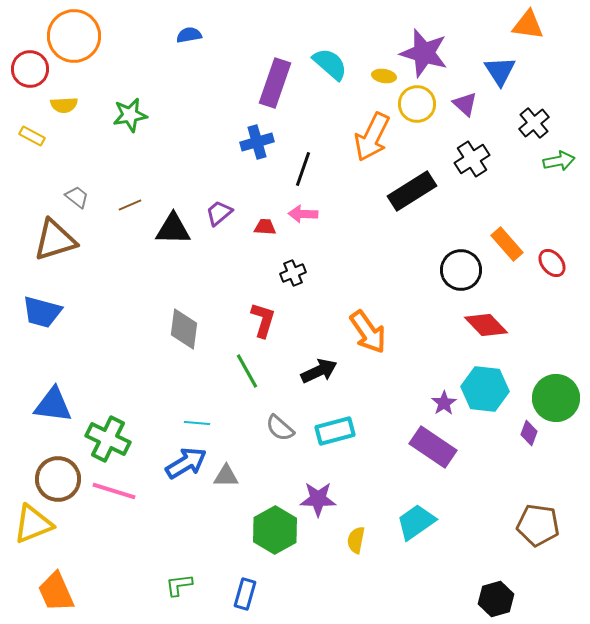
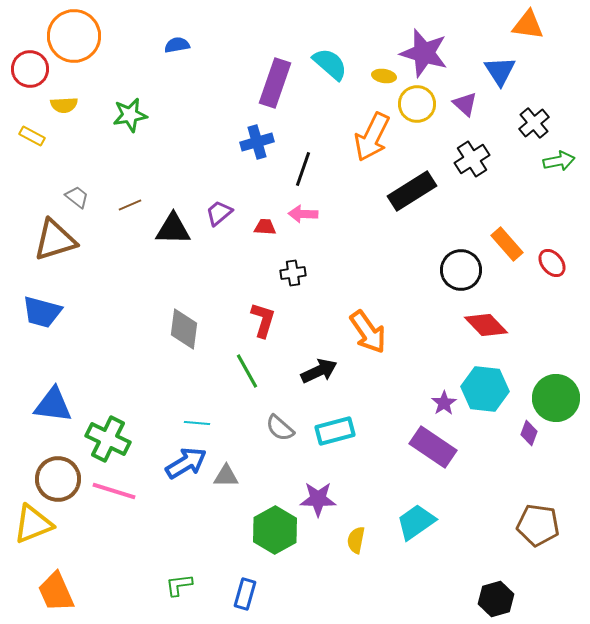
blue semicircle at (189, 35): moved 12 px left, 10 px down
black cross at (293, 273): rotated 15 degrees clockwise
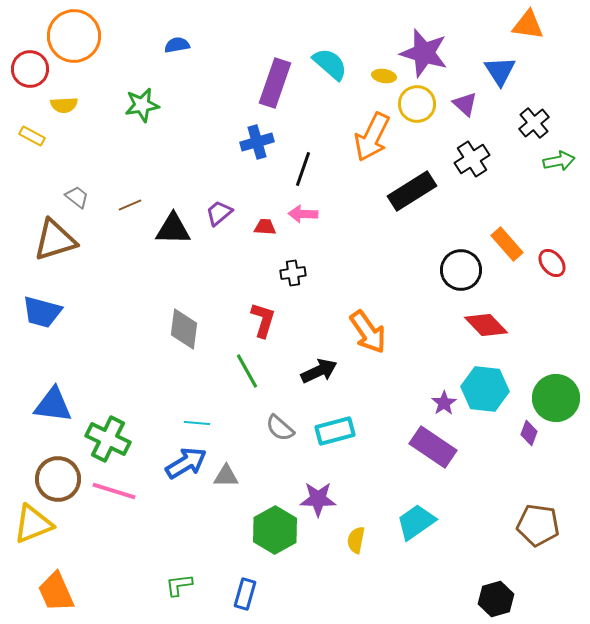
green star at (130, 115): moved 12 px right, 10 px up
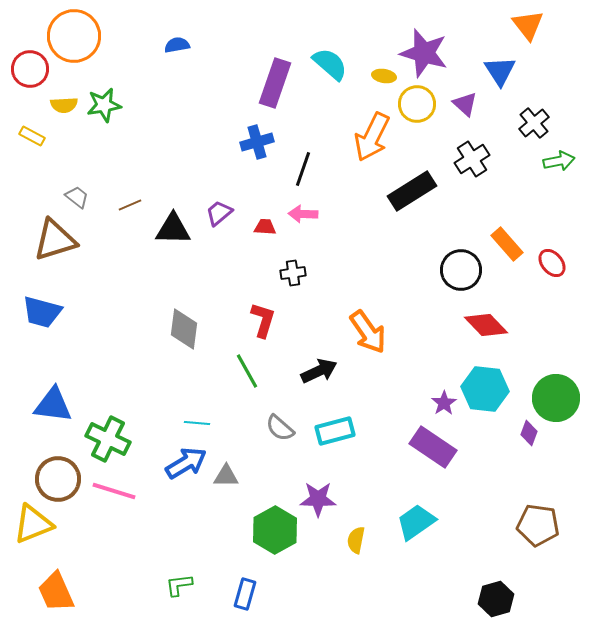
orange triangle at (528, 25): rotated 44 degrees clockwise
green star at (142, 105): moved 38 px left
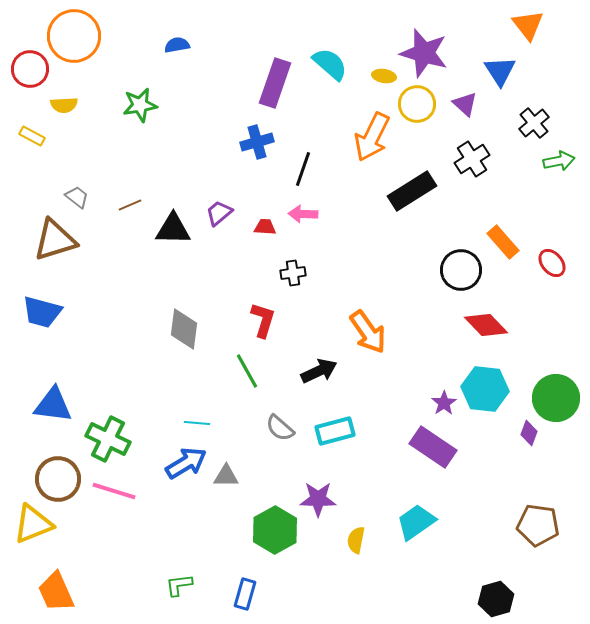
green star at (104, 105): moved 36 px right
orange rectangle at (507, 244): moved 4 px left, 2 px up
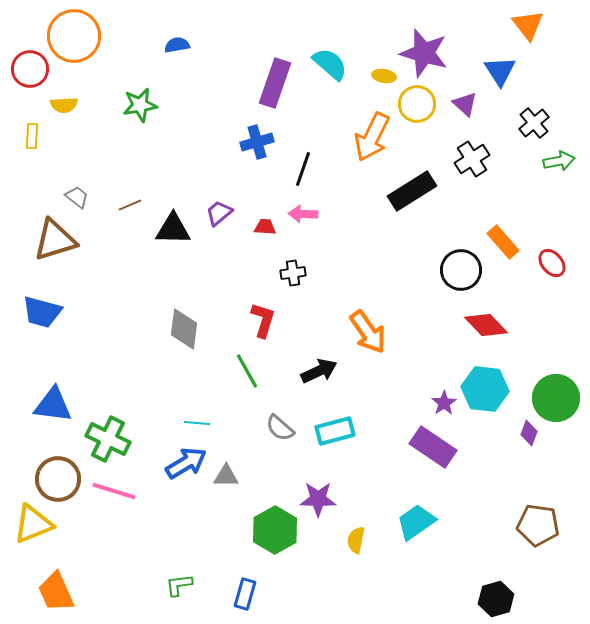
yellow rectangle at (32, 136): rotated 65 degrees clockwise
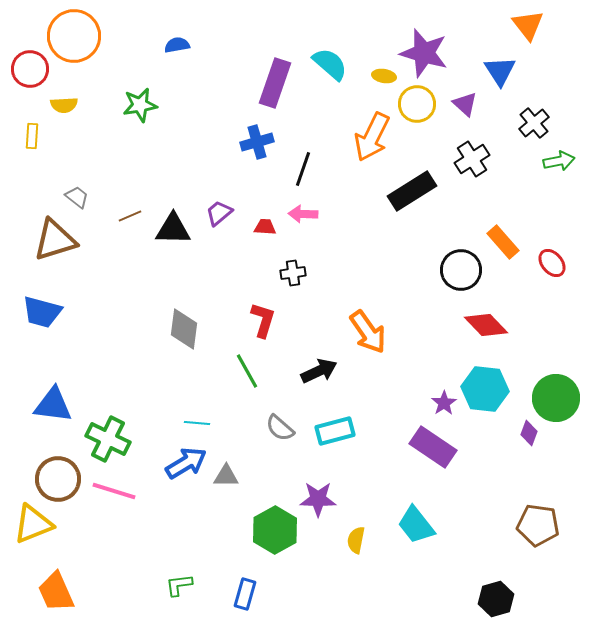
brown line at (130, 205): moved 11 px down
cyan trapezoid at (416, 522): moved 3 px down; rotated 93 degrees counterclockwise
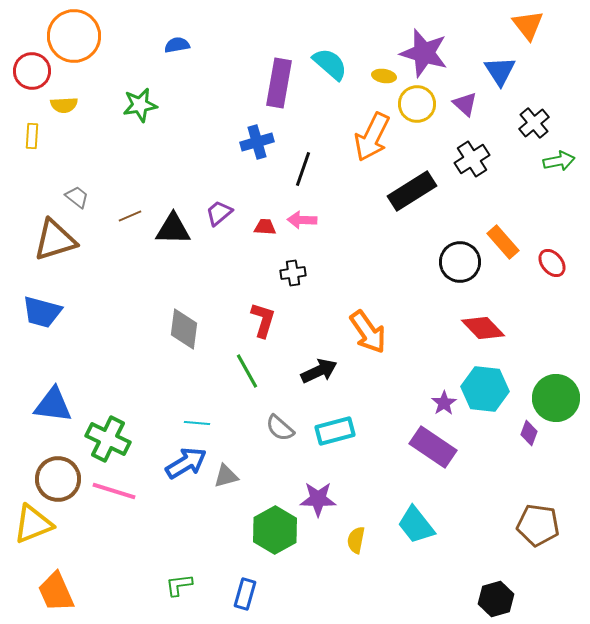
red circle at (30, 69): moved 2 px right, 2 px down
purple rectangle at (275, 83): moved 4 px right; rotated 9 degrees counterclockwise
pink arrow at (303, 214): moved 1 px left, 6 px down
black circle at (461, 270): moved 1 px left, 8 px up
red diamond at (486, 325): moved 3 px left, 3 px down
gray triangle at (226, 476): rotated 16 degrees counterclockwise
